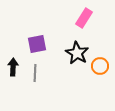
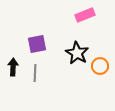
pink rectangle: moved 1 px right, 3 px up; rotated 36 degrees clockwise
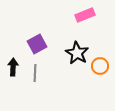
purple square: rotated 18 degrees counterclockwise
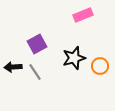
pink rectangle: moved 2 px left
black star: moved 3 px left, 5 px down; rotated 25 degrees clockwise
black arrow: rotated 96 degrees counterclockwise
gray line: moved 1 px up; rotated 36 degrees counterclockwise
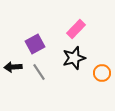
pink rectangle: moved 7 px left, 14 px down; rotated 24 degrees counterclockwise
purple square: moved 2 px left
orange circle: moved 2 px right, 7 px down
gray line: moved 4 px right
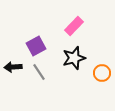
pink rectangle: moved 2 px left, 3 px up
purple square: moved 1 px right, 2 px down
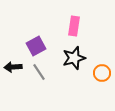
pink rectangle: rotated 36 degrees counterclockwise
